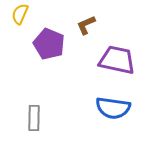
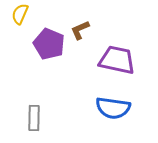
brown L-shape: moved 6 px left, 5 px down
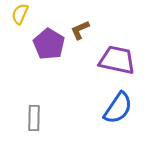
purple pentagon: rotated 8 degrees clockwise
blue semicircle: moved 5 px right; rotated 64 degrees counterclockwise
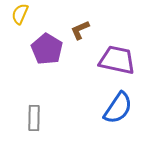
purple pentagon: moved 2 px left, 5 px down
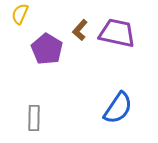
brown L-shape: rotated 25 degrees counterclockwise
purple trapezoid: moved 27 px up
